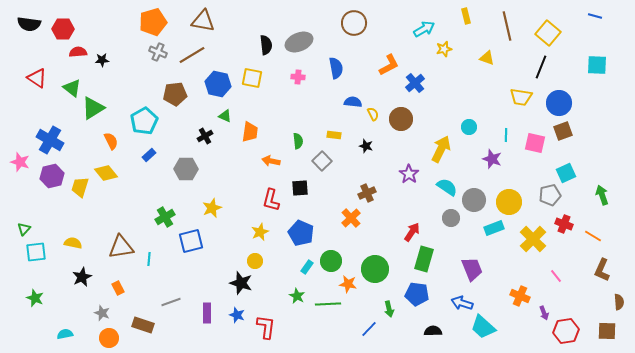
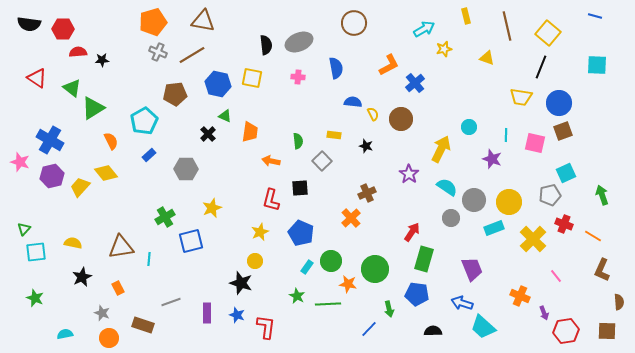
black cross at (205, 136): moved 3 px right, 2 px up; rotated 14 degrees counterclockwise
yellow trapezoid at (80, 187): rotated 25 degrees clockwise
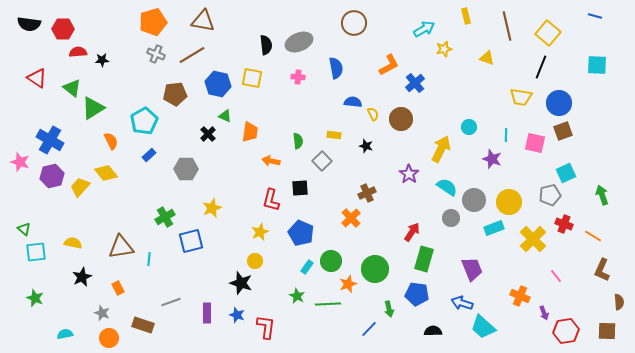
gray cross at (158, 52): moved 2 px left, 2 px down
green triangle at (24, 229): rotated 32 degrees counterclockwise
orange star at (348, 284): rotated 30 degrees counterclockwise
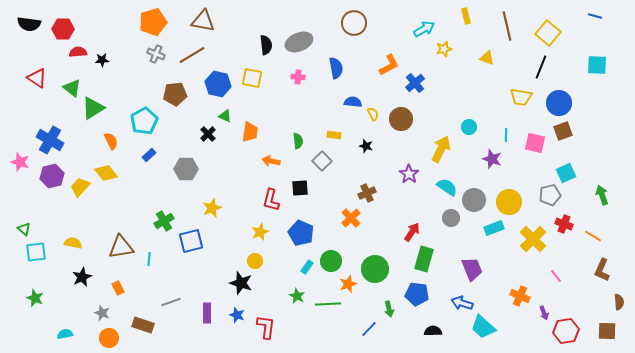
green cross at (165, 217): moved 1 px left, 4 px down
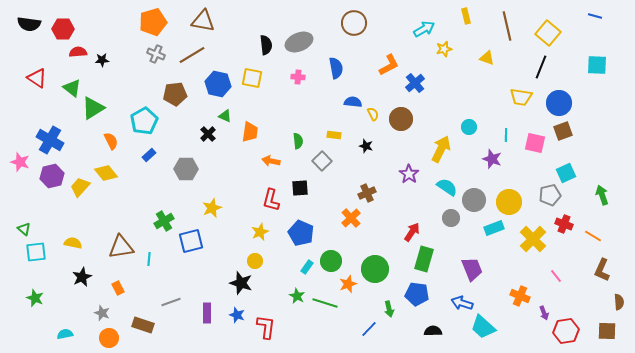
green line at (328, 304): moved 3 px left, 1 px up; rotated 20 degrees clockwise
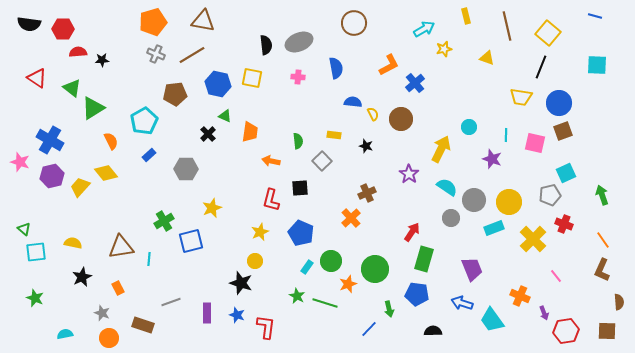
orange line at (593, 236): moved 10 px right, 4 px down; rotated 24 degrees clockwise
cyan trapezoid at (483, 327): moved 9 px right, 7 px up; rotated 12 degrees clockwise
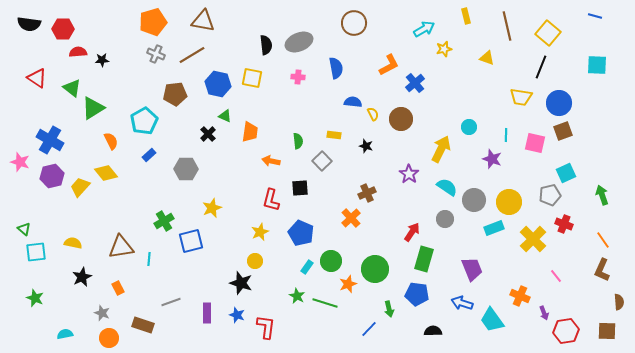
gray circle at (451, 218): moved 6 px left, 1 px down
